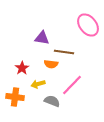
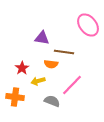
yellow arrow: moved 3 px up
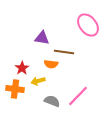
pink line: moved 6 px right, 11 px down
orange cross: moved 8 px up
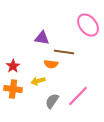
red star: moved 9 px left, 2 px up
orange cross: moved 2 px left
gray semicircle: rotated 77 degrees counterclockwise
